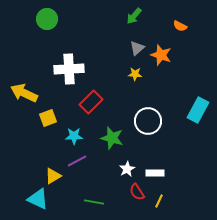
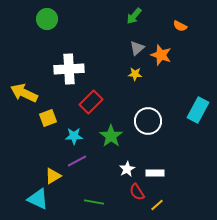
green star: moved 1 px left, 2 px up; rotated 20 degrees clockwise
yellow line: moved 2 px left, 4 px down; rotated 24 degrees clockwise
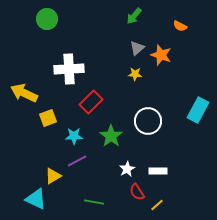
white rectangle: moved 3 px right, 2 px up
cyan triangle: moved 2 px left
